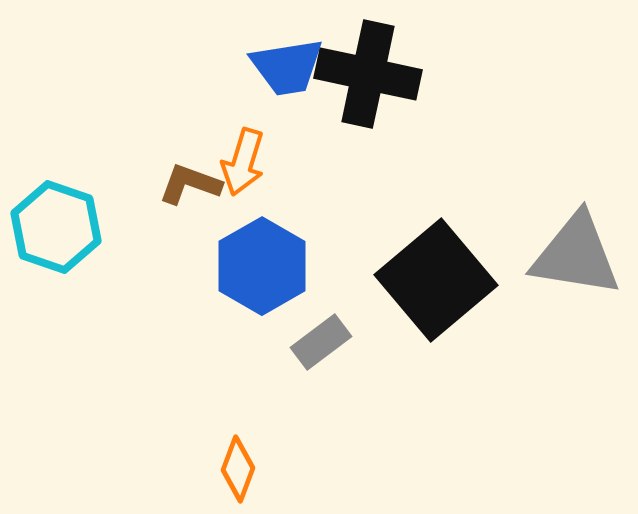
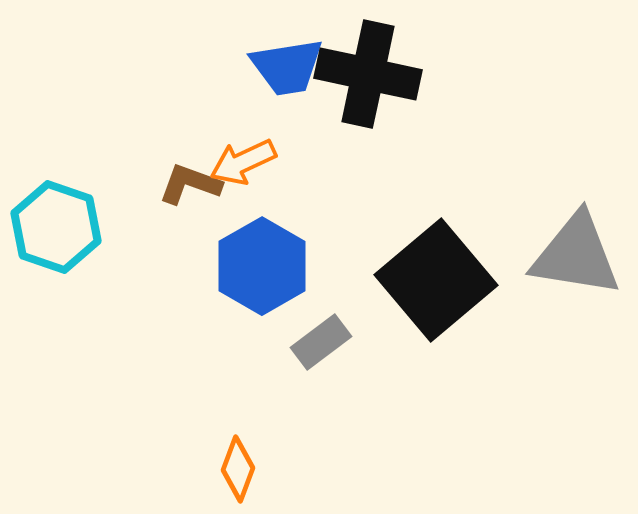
orange arrow: rotated 48 degrees clockwise
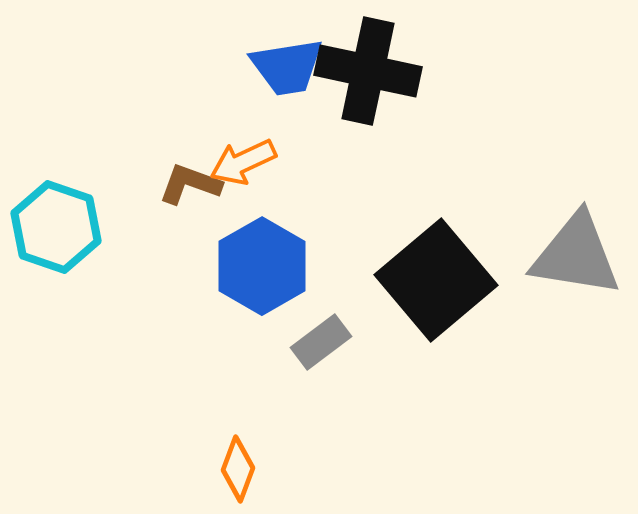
black cross: moved 3 px up
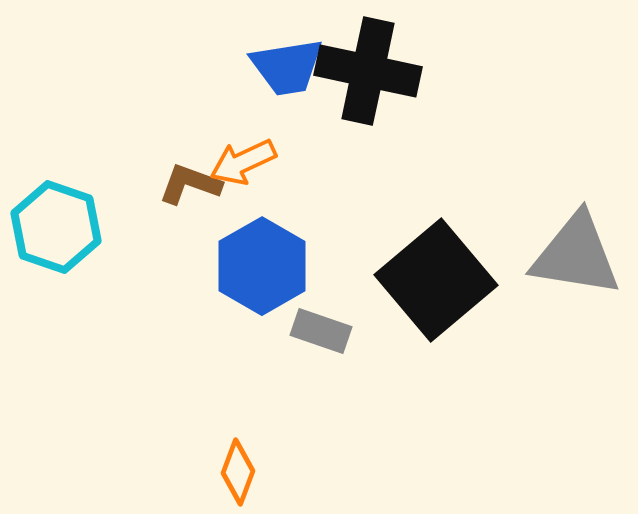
gray rectangle: moved 11 px up; rotated 56 degrees clockwise
orange diamond: moved 3 px down
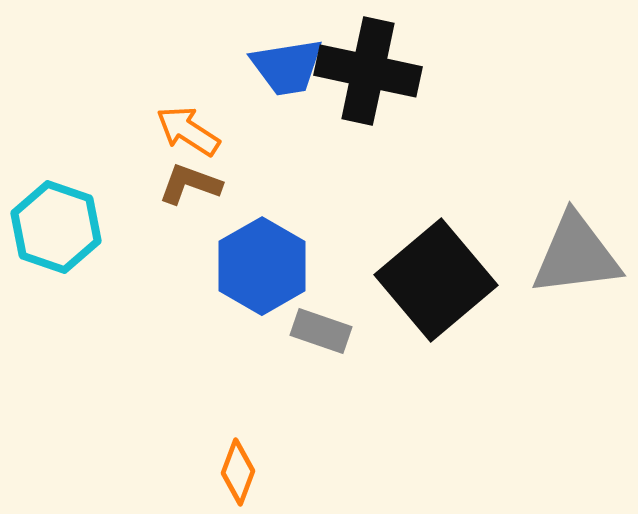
orange arrow: moved 55 px left, 31 px up; rotated 58 degrees clockwise
gray triangle: rotated 16 degrees counterclockwise
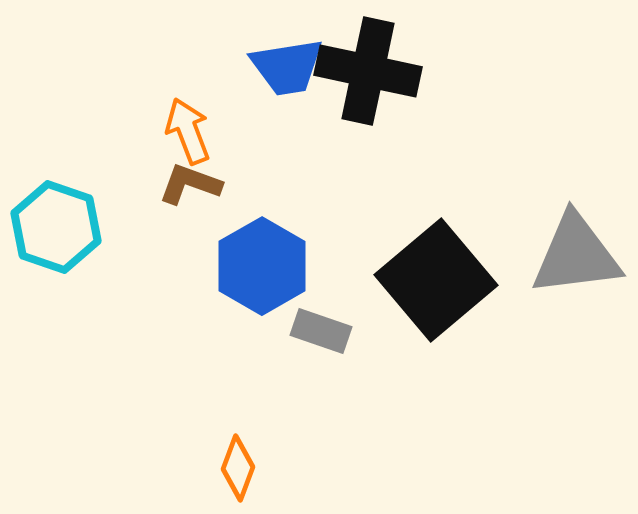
orange arrow: rotated 36 degrees clockwise
orange diamond: moved 4 px up
